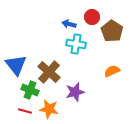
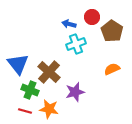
cyan cross: rotated 30 degrees counterclockwise
blue triangle: moved 2 px right, 1 px up
orange semicircle: moved 2 px up
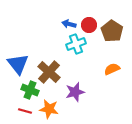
red circle: moved 3 px left, 8 px down
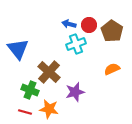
blue triangle: moved 15 px up
red line: moved 1 px down
